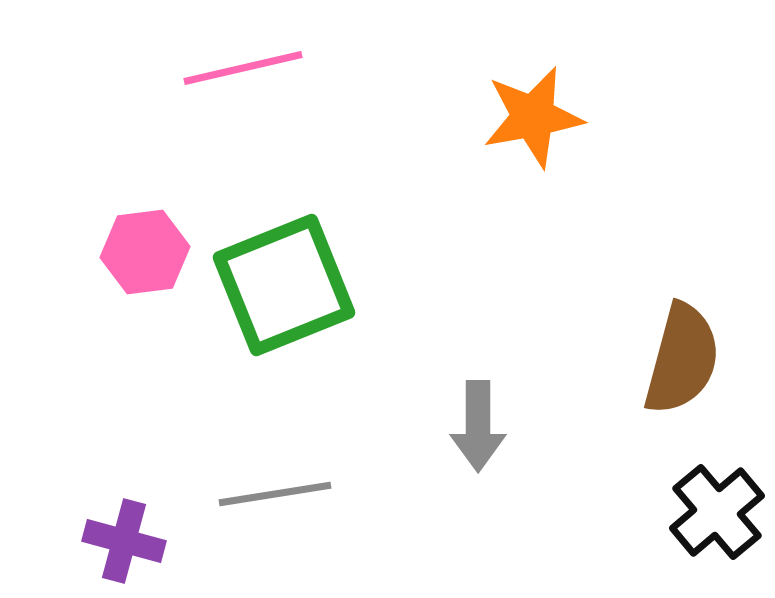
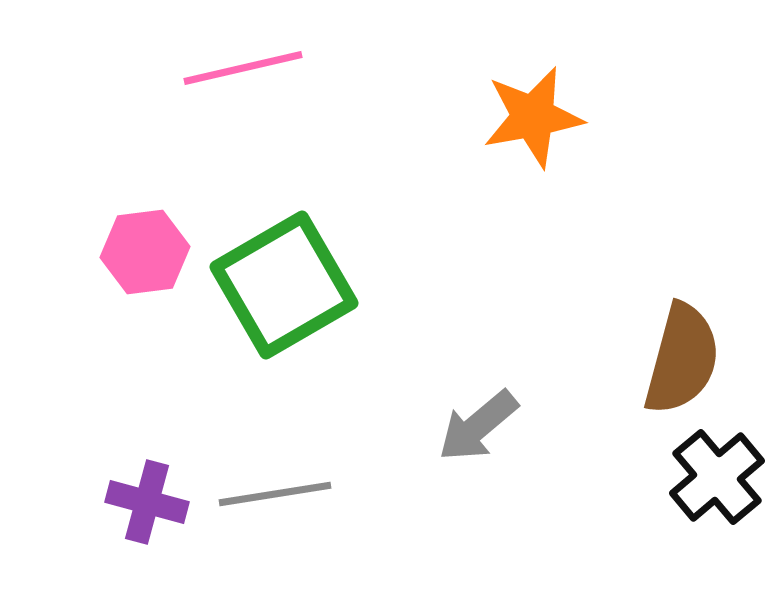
green square: rotated 8 degrees counterclockwise
gray arrow: rotated 50 degrees clockwise
black cross: moved 35 px up
purple cross: moved 23 px right, 39 px up
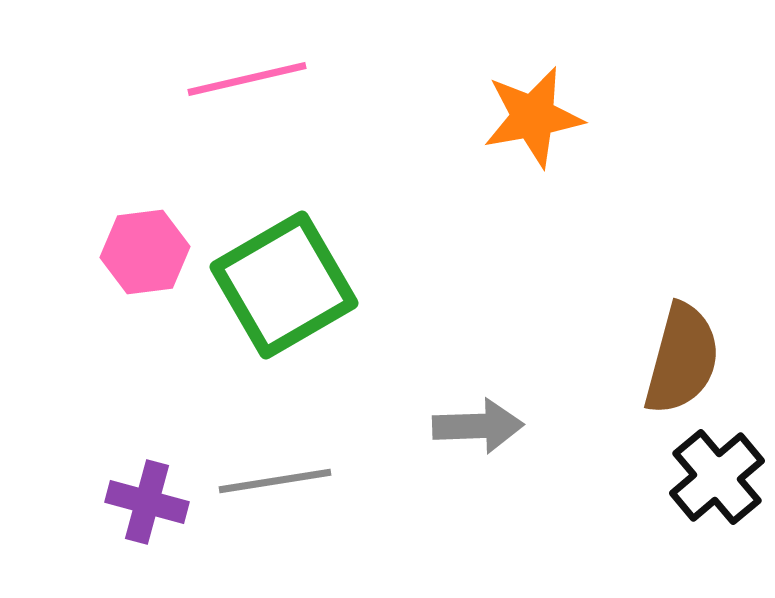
pink line: moved 4 px right, 11 px down
gray arrow: rotated 142 degrees counterclockwise
gray line: moved 13 px up
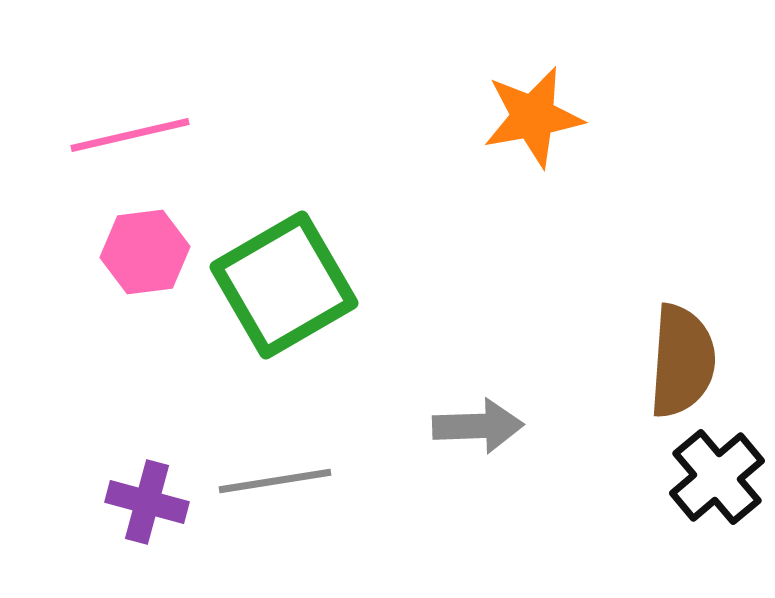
pink line: moved 117 px left, 56 px down
brown semicircle: moved 2 px down; rotated 11 degrees counterclockwise
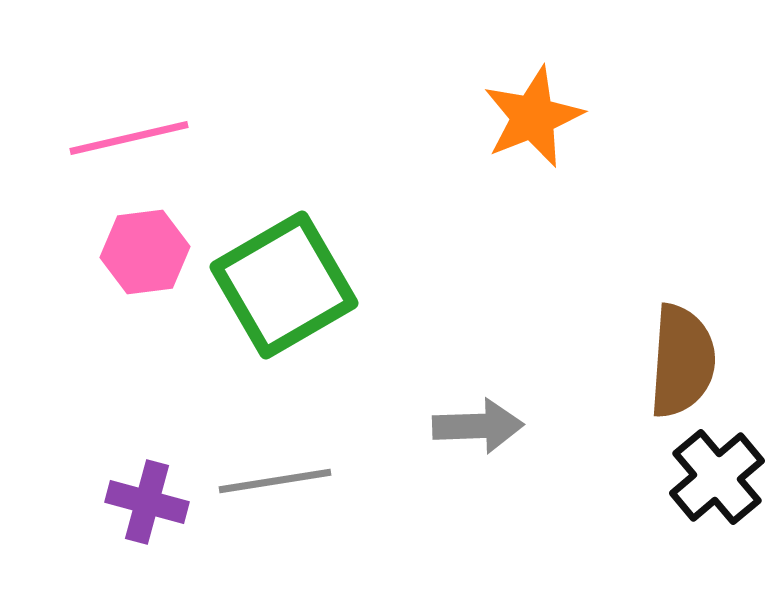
orange star: rotated 12 degrees counterclockwise
pink line: moved 1 px left, 3 px down
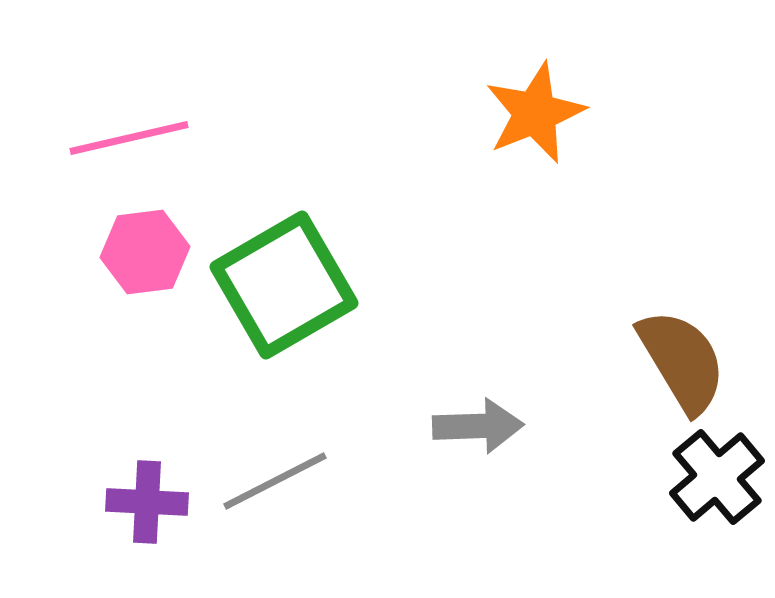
orange star: moved 2 px right, 4 px up
brown semicircle: rotated 35 degrees counterclockwise
gray line: rotated 18 degrees counterclockwise
purple cross: rotated 12 degrees counterclockwise
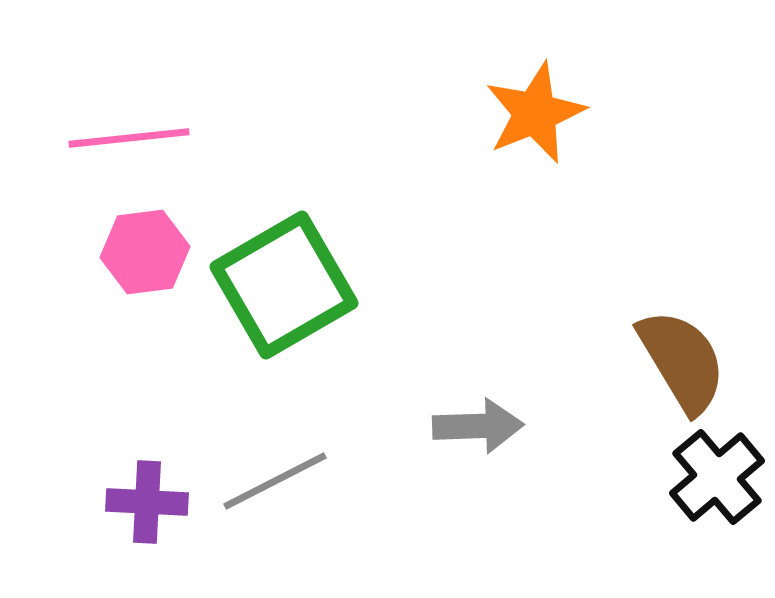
pink line: rotated 7 degrees clockwise
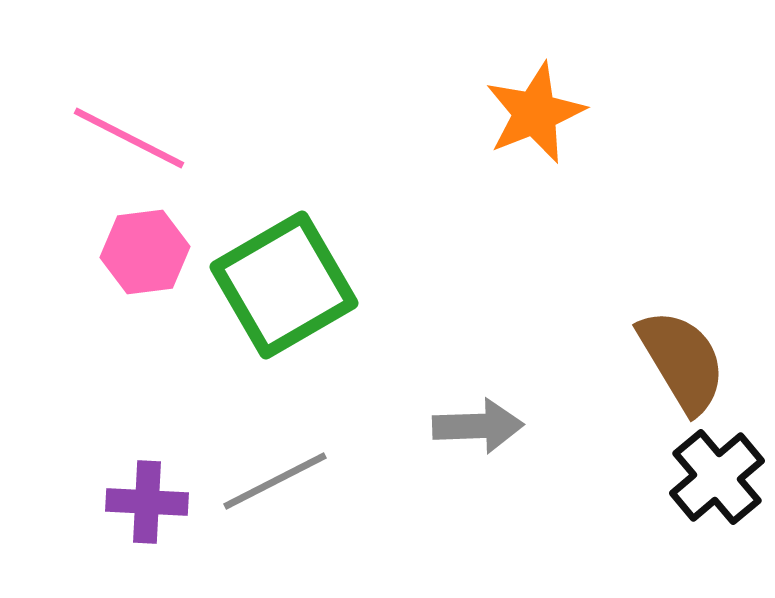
pink line: rotated 33 degrees clockwise
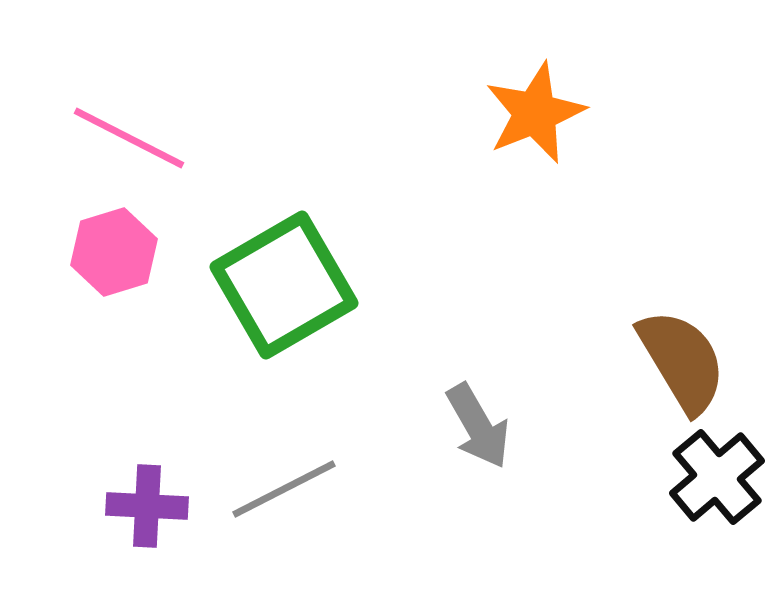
pink hexagon: moved 31 px left; rotated 10 degrees counterclockwise
gray arrow: rotated 62 degrees clockwise
gray line: moved 9 px right, 8 px down
purple cross: moved 4 px down
